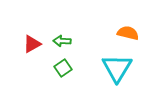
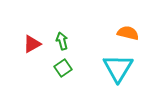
green arrow: rotated 72 degrees clockwise
cyan triangle: moved 1 px right
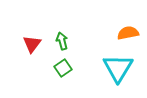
orange semicircle: rotated 25 degrees counterclockwise
red triangle: rotated 24 degrees counterclockwise
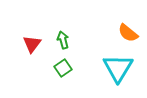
orange semicircle: rotated 130 degrees counterclockwise
green arrow: moved 1 px right, 1 px up
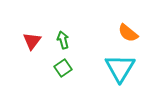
red triangle: moved 3 px up
cyan triangle: moved 2 px right
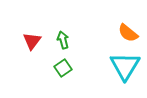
cyan triangle: moved 5 px right, 2 px up
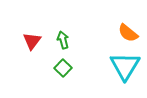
green square: rotated 12 degrees counterclockwise
